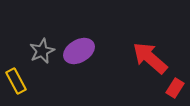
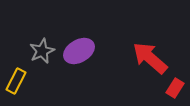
yellow rectangle: rotated 55 degrees clockwise
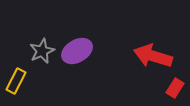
purple ellipse: moved 2 px left
red arrow: moved 3 px right, 2 px up; rotated 24 degrees counterclockwise
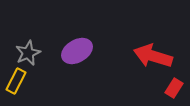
gray star: moved 14 px left, 2 px down
red rectangle: moved 1 px left
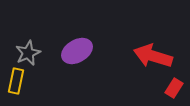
yellow rectangle: rotated 15 degrees counterclockwise
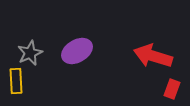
gray star: moved 2 px right
yellow rectangle: rotated 15 degrees counterclockwise
red rectangle: moved 2 px left, 1 px down; rotated 12 degrees counterclockwise
